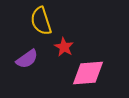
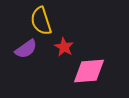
purple semicircle: moved 1 px left, 10 px up
pink diamond: moved 1 px right, 2 px up
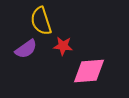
red star: moved 1 px left, 1 px up; rotated 24 degrees counterclockwise
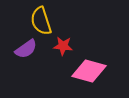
pink diamond: rotated 20 degrees clockwise
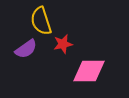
red star: moved 2 px up; rotated 18 degrees counterclockwise
pink diamond: rotated 16 degrees counterclockwise
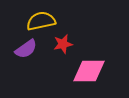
yellow semicircle: rotated 96 degrees clockwise
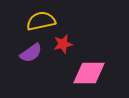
purple semicircle: moved 5 px right, 4 px down
pink diamond: moved 2 px down
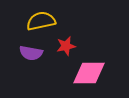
red star: moved 3 px right, 2 px down
purple semicircle: rotated 45 degrees clockwise
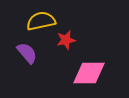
red star: moved 6 px up
purple semicircle: moved 4 px left; rotated 140 degrees counterclockwise
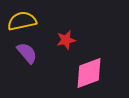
yellow semicircle: moved 19 px left
pink diamond: rotated 20 degrees counterclockwise
